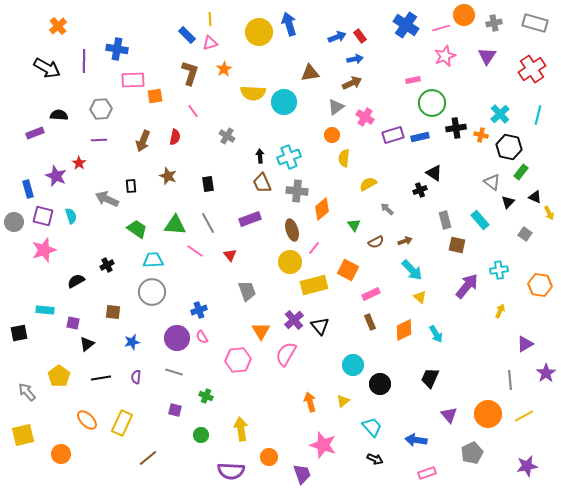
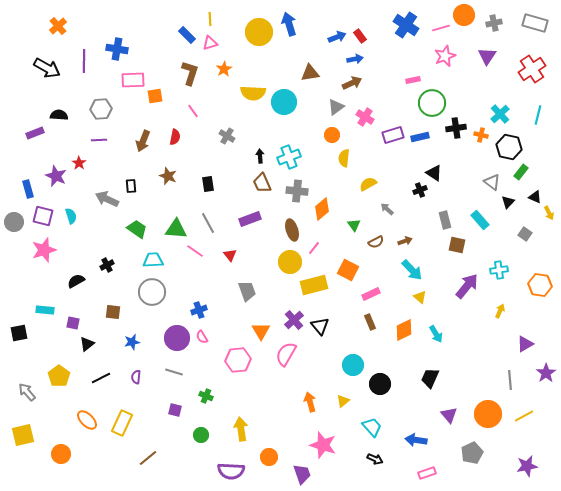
green triangle at (175, 225): moved 1 px right, 4 px down
black line at (101, 378): rotated 18 degrees counterclockwise
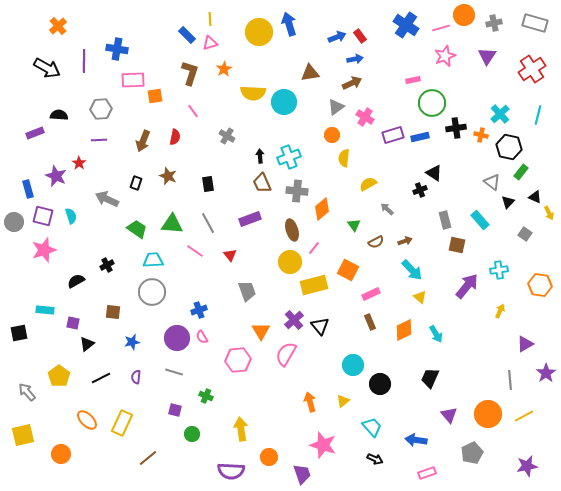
black rectangle at (131, 186): moved 5 px right, 3 px up; rotated 24 degrees clockwise
green triangle at (176, 229): moved 4 px left, 5 px up
green circle at (201, 435): moved 9 px left, 1 px up
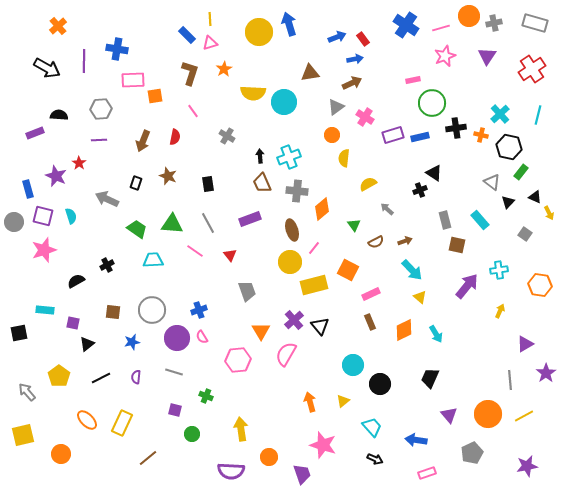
orange circle at (464, 15): moved 5 px right, 1 px down
red rectangle at (360, 36): moved 3 px right, 3 px down
gray circle at (152, 292): moved 18 px down
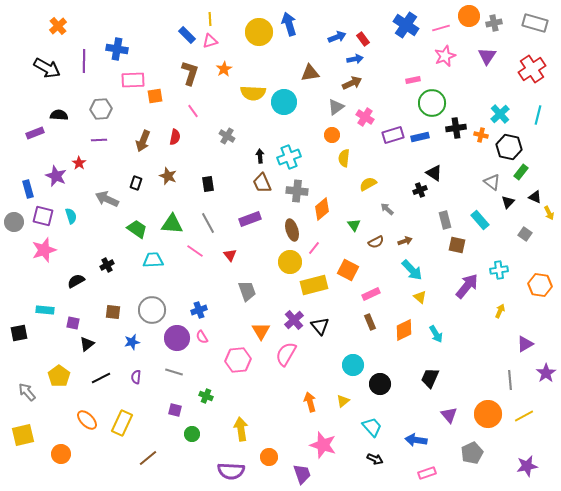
pink triangle at (210, 43): moved 2 px up
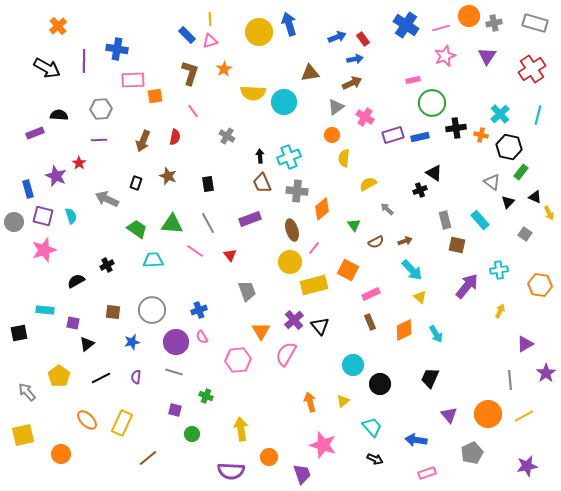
purple circle at (177, 338): moved 1 px left, 4 px down
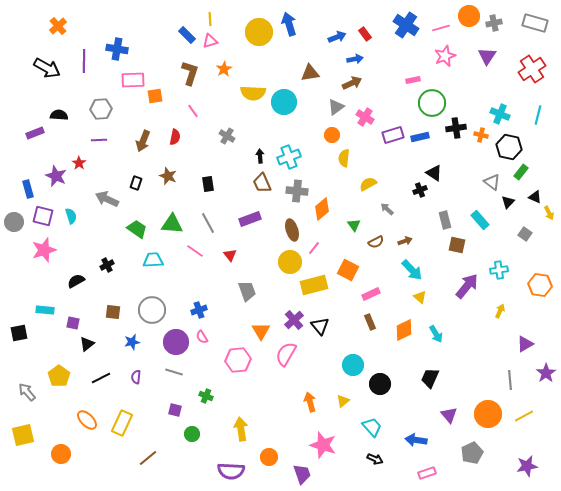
red rectangle at (363, 39): moved 2 px right, 5 px up
cyan cross at (500, 114): rotated 24 degrees counterclockwise
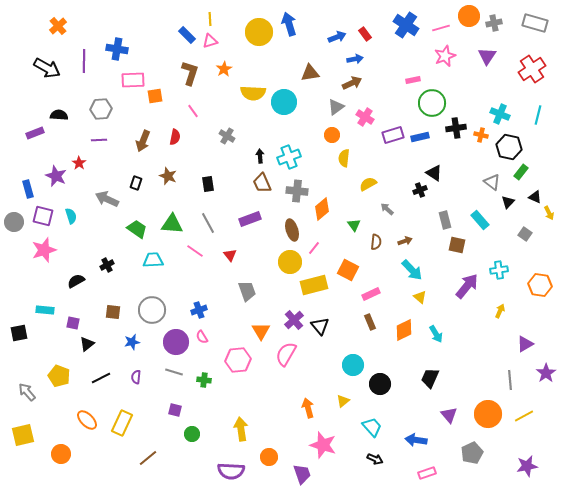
brown semicircle at (376, 242): rotated 56 degrees counterclockwise
yellow pentagon at (59, 376): rotated 15 degrees counterclockwise
green cross at (206, 396): moved 2 px left, 16 px up; rotated 16 degrees counterclockwise
orange arrow at (310, 402): moved 2 px left, 6 px down
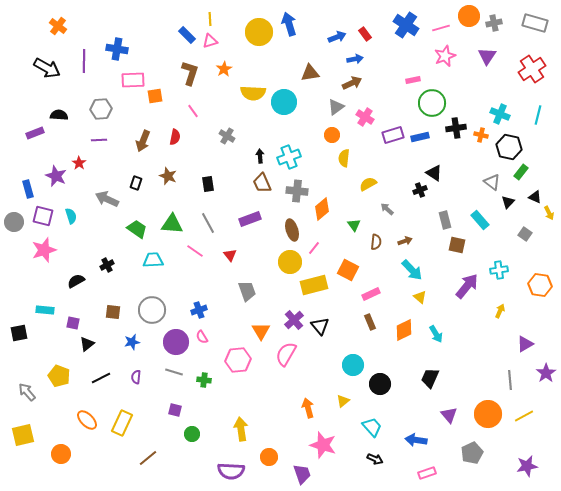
orange cross at (58, 26): rotated 12 degrees counterclockwise
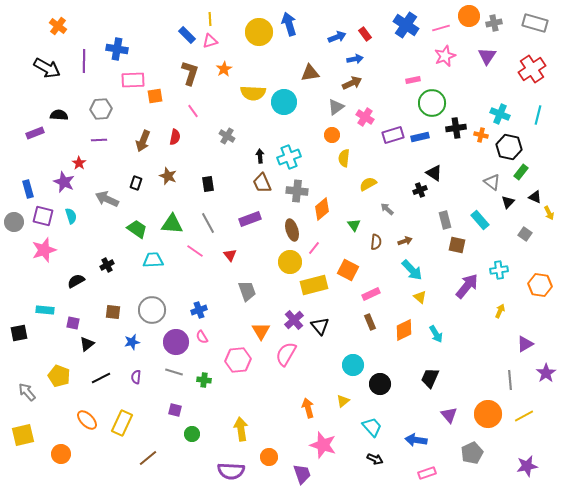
purple star at (56, 176): moved 8 px right, 6 px down
